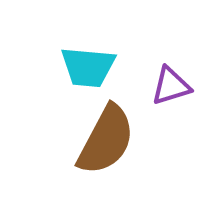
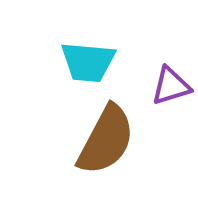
cyan trapezoid: moved 5 px up
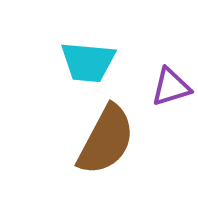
purple triangle: moved 1 px down
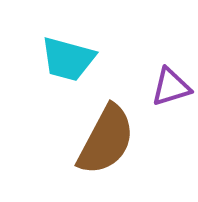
cyan trapezoid: moved 20 px left, 3 px up; rotated 10 degrees clockwise
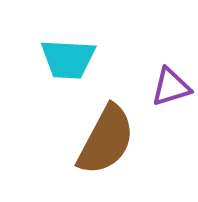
cyan trapezoid: rotated 12 degrees counterclockwise
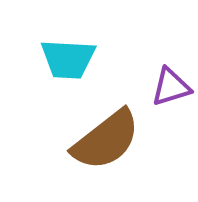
brown semicircle: rotated 24 degrees clockwise
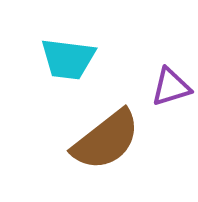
cyan trapezoid: rotated 4 degrees clockwise
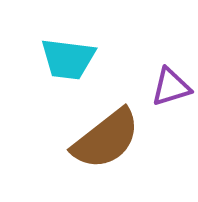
brown semicircle: moved 1 px up
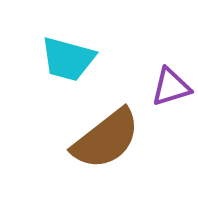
cyan trapezoid: rotated 8 degrees clockwise
